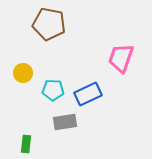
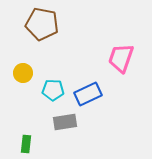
brown pentagon: moved 7 px left
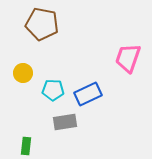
pink trapezoid: moved 7 px right
green rectangle: moved 2 px down
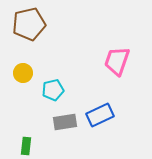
brown pentagon: moved 13 px left; rotated 24 degrees counterclockwise
pink trapezoid: moved 11 px left, 3 px down
cyan pentagon: rotated 15 degrees counterclockwise
blue rectangle: moved 12 px right, 21 px down
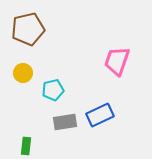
brown pentagon: moved 1 px left, 5 px down
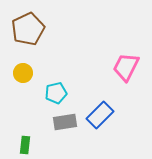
brown pentagon: rotated 12 degrees counterclockwise
pink trapezoid: moved 9 px right, 6 px down; rotated 8 degrees clockwise
cyan pentagon: moved 3 px right, 3 px down
blue rectangle: rotated 20 degrees counterclockwise
green rectangle: moved 1 px left, 1 px up
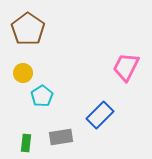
brown pentagon: rotated 12 degrees counterclockwise
cyan pentagon: moved 14 px left, 3 px down; rotated 20 degrees counterclockwise
gray rectangle: moved 4 px left, 15 px down
green rectangle: moved 1 px right, 2 px up
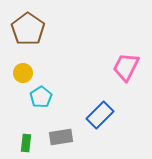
cyan pentagon: moved 1 px left, 1 px down
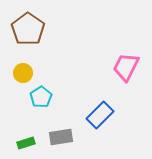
green rectangle: rotated 66 degrees clockwise
